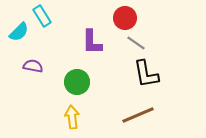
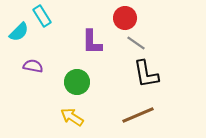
yellow arrow: rotated 50 degrees counterclockwise
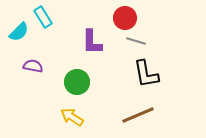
cyan rectangle: moved 1 px right, 1 px down
gray line: moved 2 px up; rotated 18 degrees counterclockwise
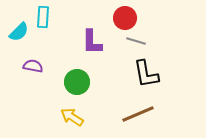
cyan rectangle: rotated 35 degrees clockwise
brown line: moved 1 px up
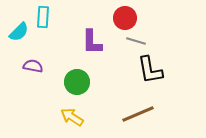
black L-shape: moved 4 px right, 4 px up
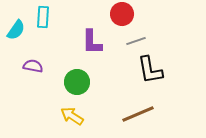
red circle: moved 3 px left, 4 px up
cyan semicircle: moved 3 px left, 2 px up; rotated 10 degrees counterclockwise
gray line: rotated 36 degrees counterclockwise
yellow arrow: moved 1 px up
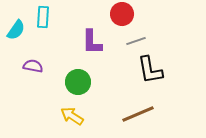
green circle: moved 1 px right
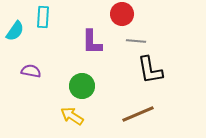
cyan semicircle: moved 1 px left, 1 px down
gray line: rotated 24 degrees clockwise
purple semicircle: moved 2 px left, 5 px down
green circle: moved 4 px right, 4 px down
